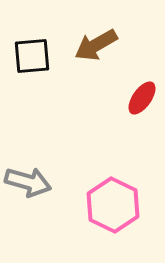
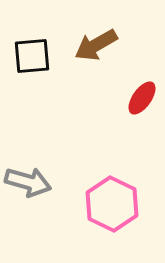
pink hexagon: moved 1 px left, 1 px up
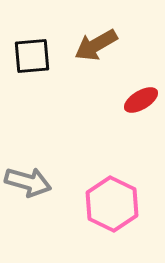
red ellipse: moved 1 px left, 2 px down; rotated 24 degrees clockwise
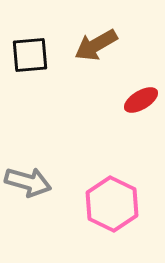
black square: moved 2 px left, 1 px up
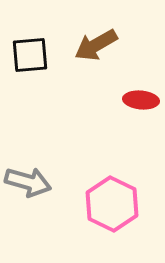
red ellipse: rotated 36 degrees clockwise
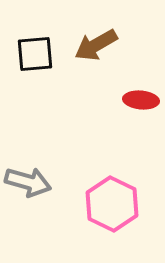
black square: moved 5 px right, 1 px up
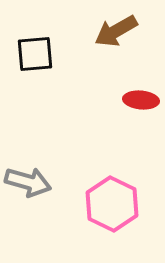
brown arrow: moved 20 px right, 14 px up
